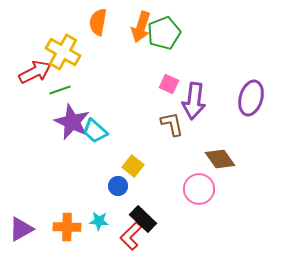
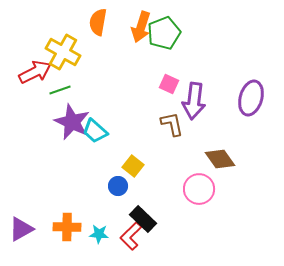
cyan star: moved 13 px down
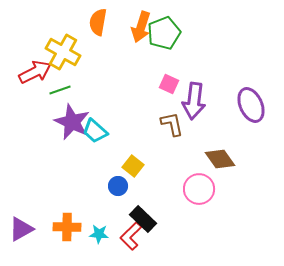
purple ellipse: moved 7 px down; rotated 40 degrees counterclockwise
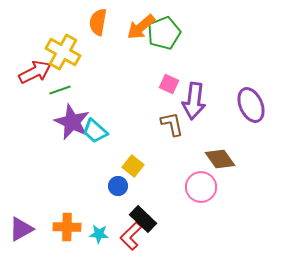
orange arrow: rotated 32 degrees clockwise
pink circle: moved 2 px right, 2 px up
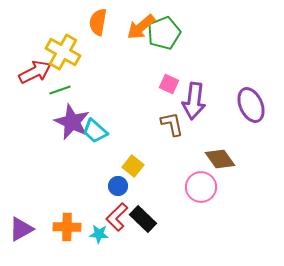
red L-shape: moved 14 px left, 19 px up
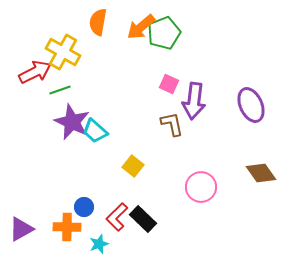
brown diamond: moved 41 px right, 14 px down
blue circle: moved 34 px left, 21 px down
cyan star: moved 10 px down; rotated 24 degrees counterclockwise
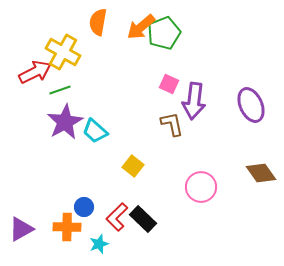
purple star: moved 7 px left; rotated 18 degrees clockwise
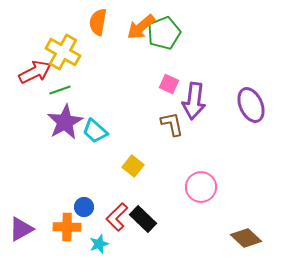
brown diamond: moved 15 px left, 65 px down; rotated 12 degrees counterclockwise
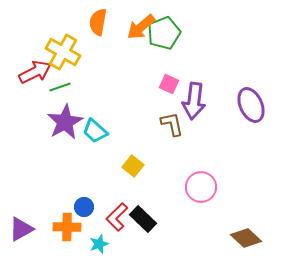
green line: moved 3 px up
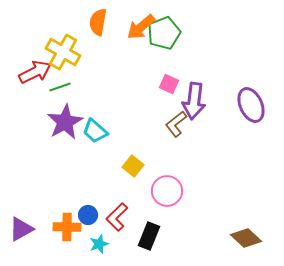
brown L-shape: moved 4 px right; rotated 116 degrees counterclockwise
pink circle: moved 34 px left, 4 px down
blue circle: moved 4 px right, 8 px down
black rectangle: moved 6 px right, 17 px down; rotated 68 degrees clockwise
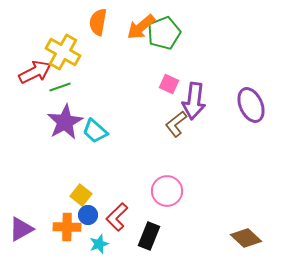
yellow square: moved 52 px left, 29 px down
